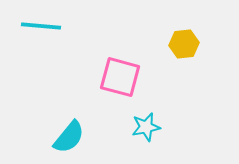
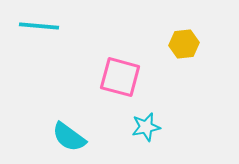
cyan line: moved 2 px left
cyan semicircle: rotated 87 degrees clockwise
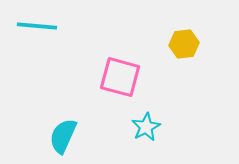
cyan line: moved 2 px left
cyan star: rotated 16 degrees counterclockwise
cyan semicircle: moved 6 px left, 1 px up; rotated 78 degrees clockwise
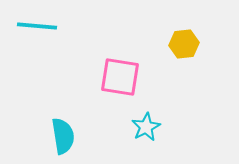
pink square: rotated 6 degrees counterclockwise
cyan semicircle: rotated 147 degrees clockwise
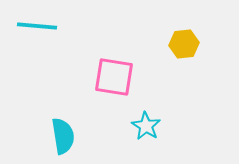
pink square: moved 6 px left
cyan star: moved 1 px up; rotated 12 degrees counterclockwise
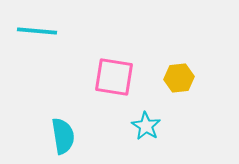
cyan line: moved 5 px down
yellow hexagon: moved 5 px left, 34 px down
